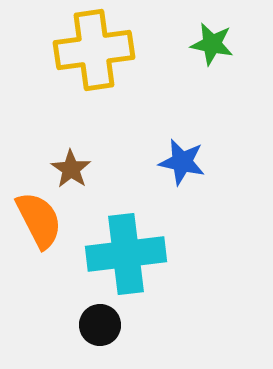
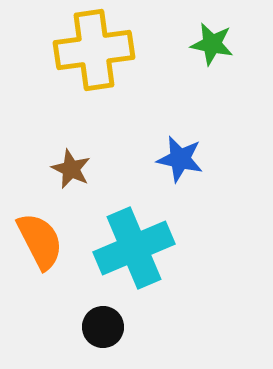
blue star: moved 2 px left, 3 px up
brown star: rotated 9 degrees counterclockwise
orange semicircle: moved 1 px right, 21 px down
cyan cross: moved 8 px right, 6 px up; rotated 16 degrees counterclockwise
black circle: moved 3 px right, 2 px down
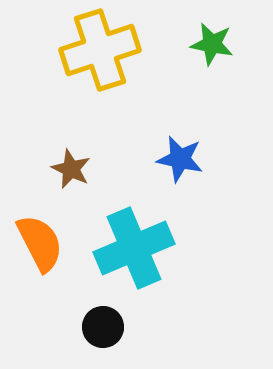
yellow cross: moved 6 px right; rotated 10 degrees counterclockwise
orange semicircle: moved 2 px down
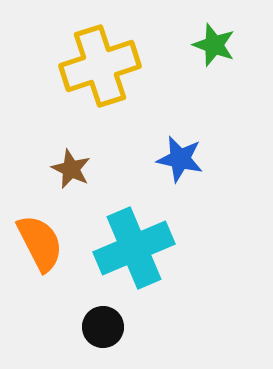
green star: moved 2 px right, 1 px down; rotated 9 degrees clockwise
yellow cross: moved 16 px down
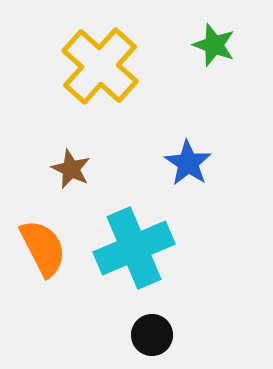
yellow cross: rotated 30 degrees counterclockwise
blue star: moved 8 px right, 4 px down; rotated 21 degrees clockwise
orange semicircle: moved 3 px right, 5 px down
black circle: moved 49 px right, 8 px down
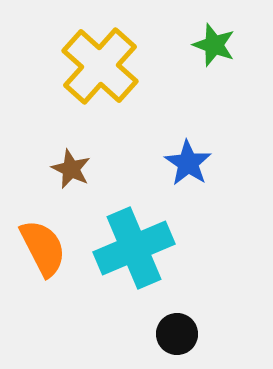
black circle: moved 25 px right, 1 px up
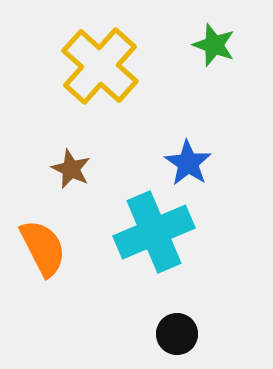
cyan cross: moved 20 px right, 16 px up
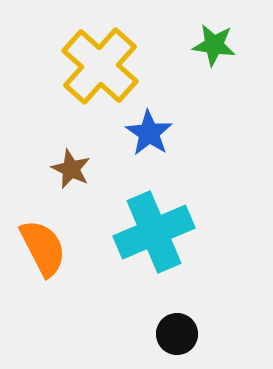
green star: rotated 12 degrees counterclockwise
blue star: moved 39 px left, 30 px up
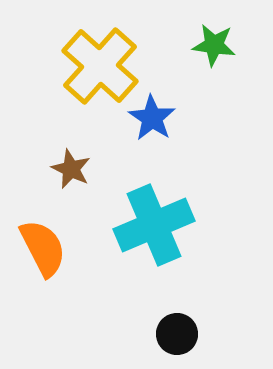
blue star: moved 3 px right, 15 px up
cyan cross: moved 7 px up
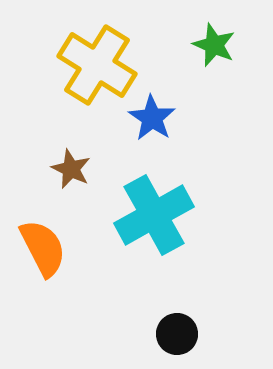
green star: rotated 15 degrees clockwise
yellow cross: moved 3 px left, 1 px up; rotated 10 degrees counterclockwise
cyan cross: moved 10 px up; rotated 6 degrees counterclockwise
